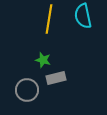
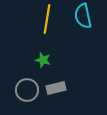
yellow line: moved 2 px left
gray rectangle: moved 10 px down
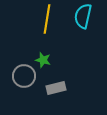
cyan semicircle: rotated 25 degrees clockwise
gray circle: moved 3 px left, 14 px up
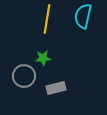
green star: moved 2 px up; rotated 21 degrees counterclockwise
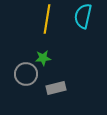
gray circle: moved 2 px right, 2 px up
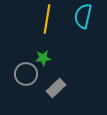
gray rectangle: rotated 30 degrees counterclockwise
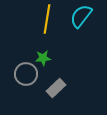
cyan semicircle: moved 2 px left; rotated 25 degrees clockwise
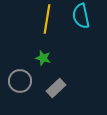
cyan semicircle: rotated 50 degrees counterclockwise
green star: rotated 21 degrees clockwise
gray circle: moved 6 px left, 7 px down
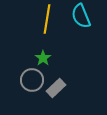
cyan semicircle: rotated 10 degrees counterclockwise
green star: rotated 21 degrees clockwise
gray circle: moved 12 px right, 1 px up
